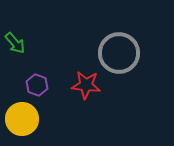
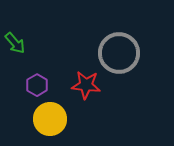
purple hexagon: rotated 10 degrees clockwise
yellow circle: moved 28 px right
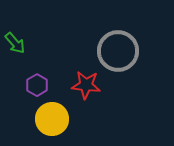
gray circle: moved 1 px left, 2 px up
yellow circle: moved 2 px right
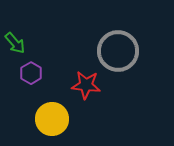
purple hexagon: moved 6 px left, 12 px up
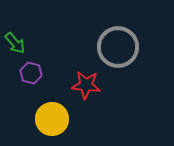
gray circle: moved 4 px up
purple hexagon: rotated 15 degrees counterclockwise
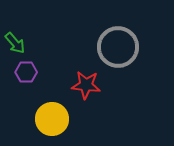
purple hexagon: moved 5 px left, 1 px up; rotated 15 degrees counterclockwise
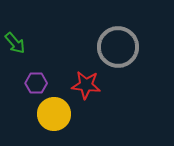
purple hexagon: moved 10 px right, 11 px down
yellow circle: moved 2 px right, 5 px up
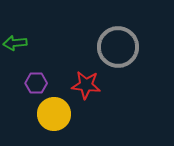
green arrow: rotated 125 degrees clockwise
